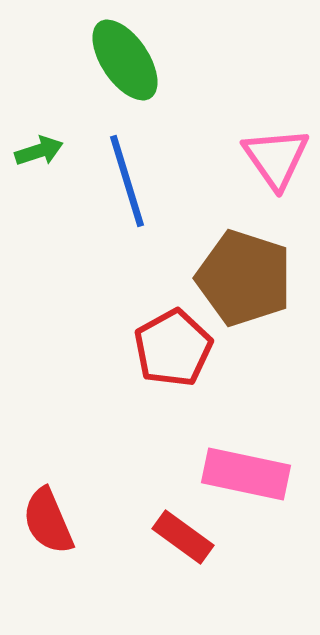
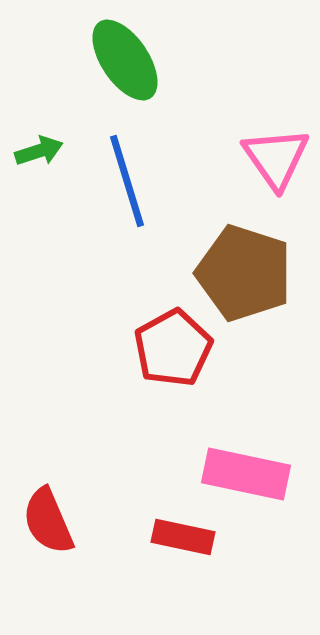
brown pentagon: moved 5 px up
red rectangle: rotated 24 degrees counterclockwise
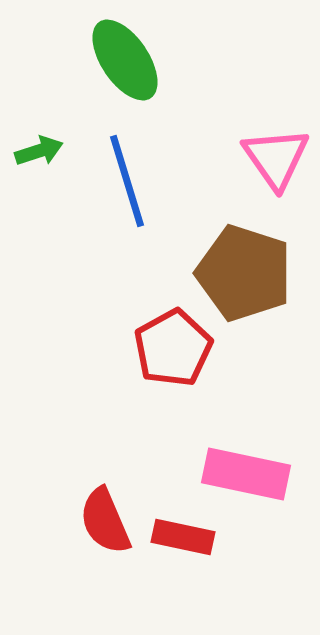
red semicircle: moved 57 px right
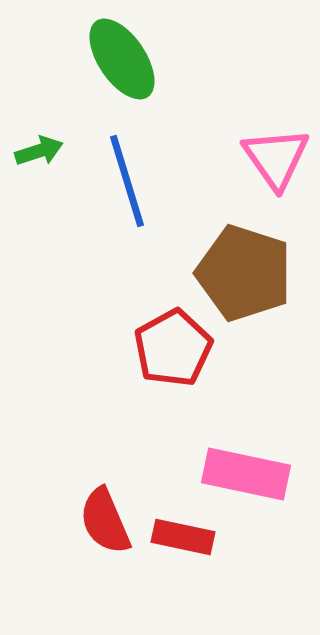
green ellipse: moved 3 px left, 1 px up
